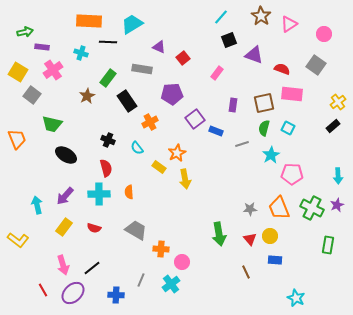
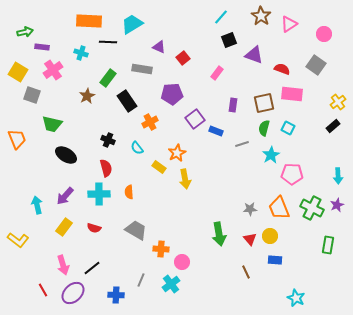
gray square at (32, 95): rotated 18 degrees counterclockwise
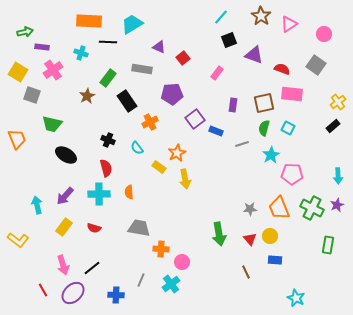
gray trapezoid at (136, 230): moved 3 px right, 2 px up; rotated 20 degrees counterclockwise
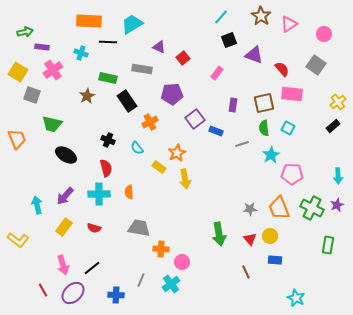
red semicircle at (282, 69): rotated 28 degrees clockwise
green rectangle at (108, 78): rotated 66 degrees clockwise
green semicircle at (264, 128): rotated 21 degrees counterclockwise
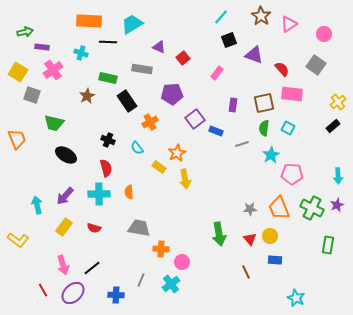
green trapezoid at (52, 124): moved 2 px right, 1 px up
green semicircle at (264, 128): rotated 14 degrees clockwise
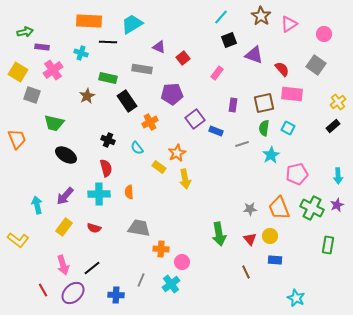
pink pentagon at (292, 174): moved 5 px right; rotated 15 degrees counterclockwise
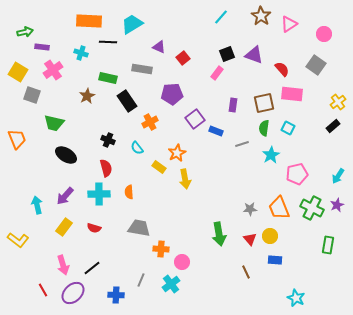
black square at (229, 40): moved 2 px left, 14 px down
cyan arrow at (338, 176): rotated 35 degrees clockwise
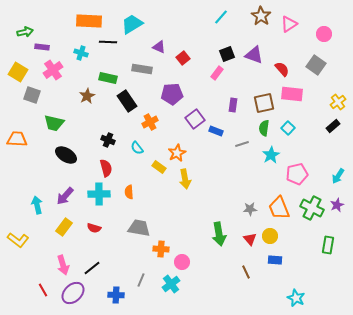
cyan square at (288, 128): rotated 16 degrees clockwise
orange trapezoid at (17, 139): rotated 65 degrees counterclockwise
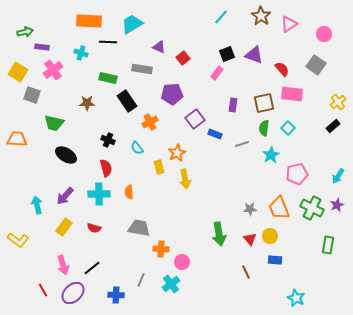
brown star at (87, 96): moved 7 px down; rotated 28 degrees clockwise
blue rectangle at (216, 131): moved 1 px left, 3 px down
yellow rectangle at (159, 167): rotated 40 degrees clockwise
